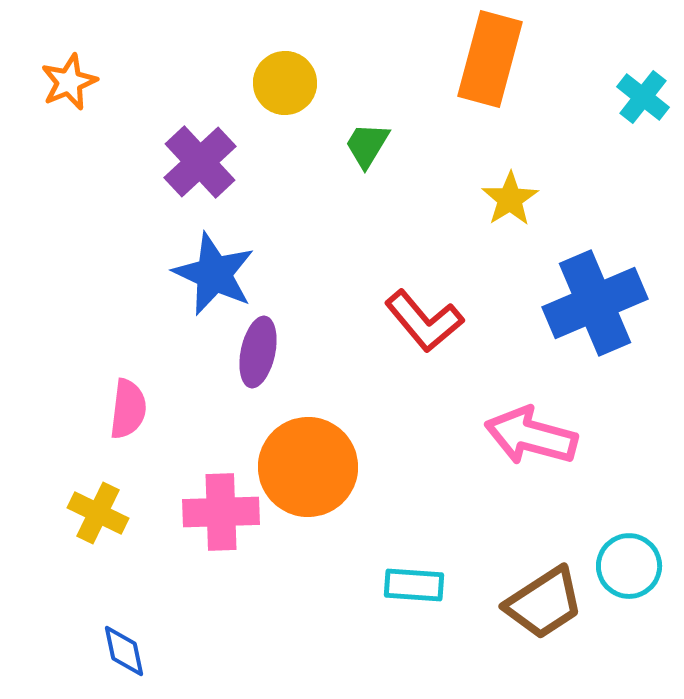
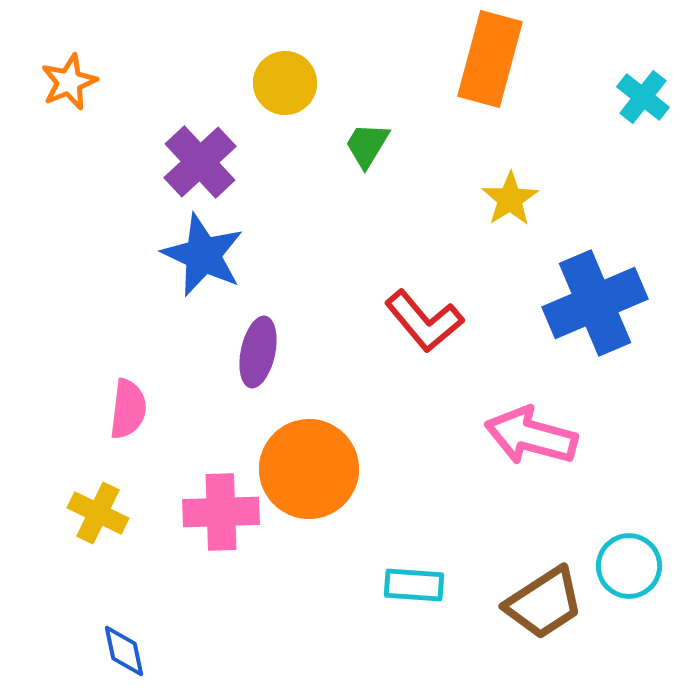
blue star: moved 11 px left, 19 px up
orange circle: moved 1 px right, 2 px down
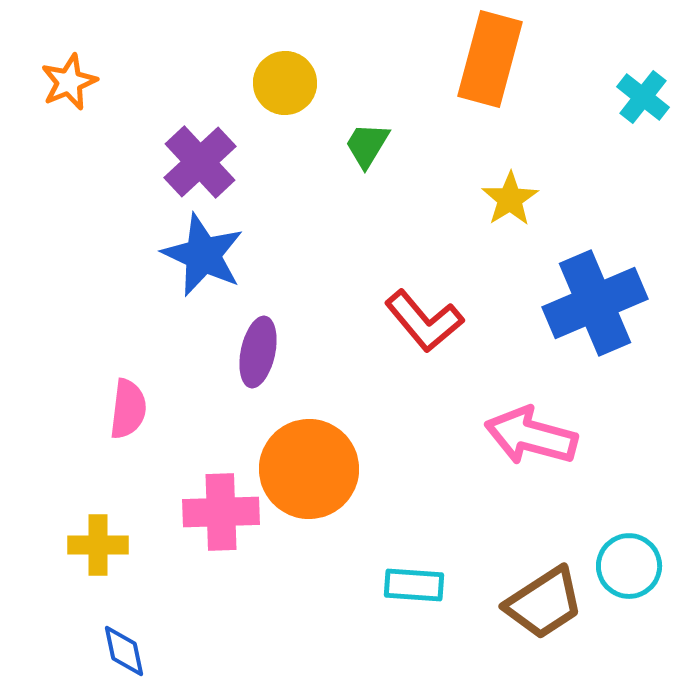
yellow cross: moved 32 px down; rotated 26 degrees counterclockwise
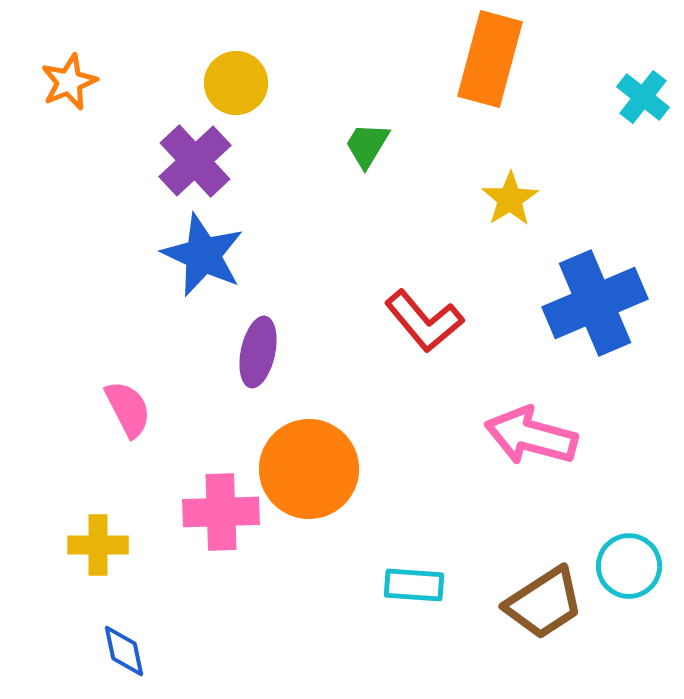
yellow circle: moved 49 px left
purple cross: moved 5 px left, 1 px up
pink semicircle: rotated 34 degrees counterclockwise
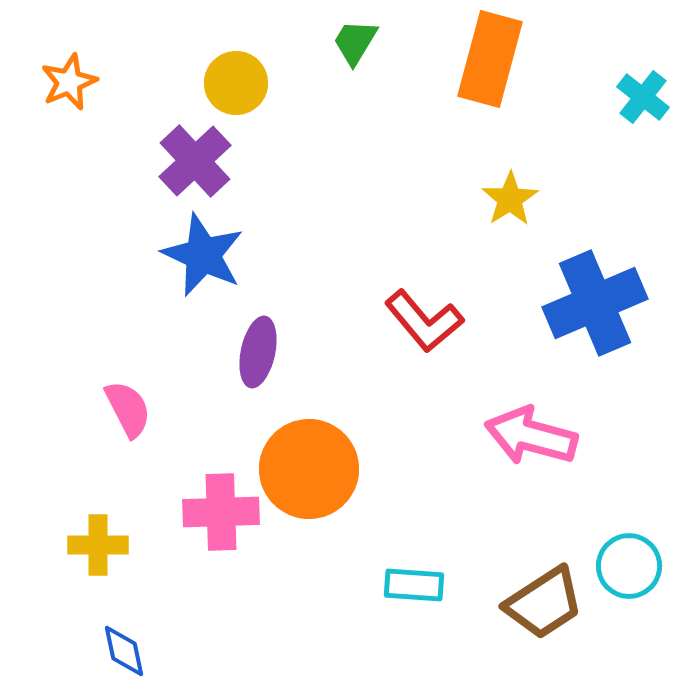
green trapezoid: moved 12 px left, 103 px up
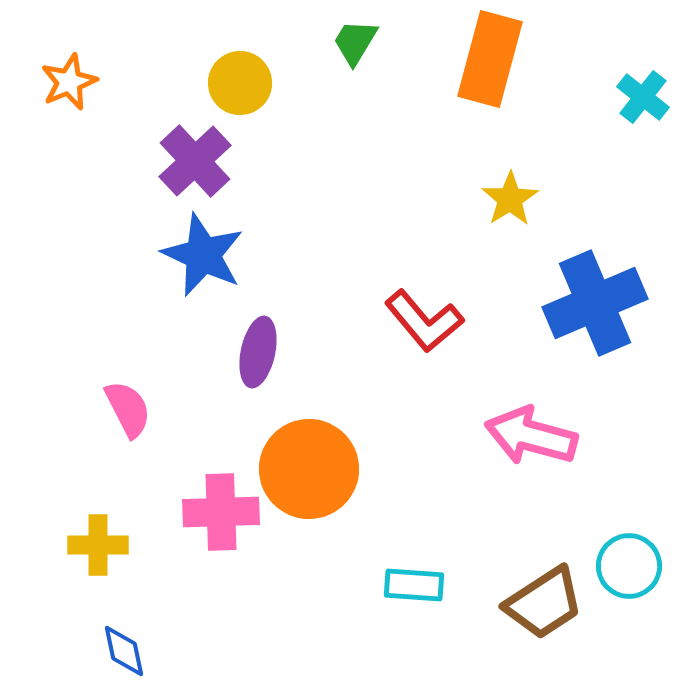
yellow circle: moved 4 px right
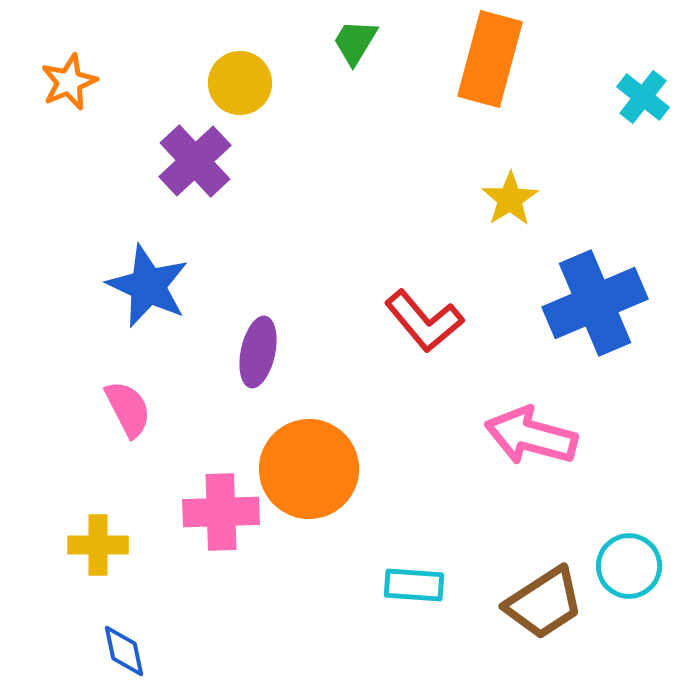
blue star: moved 55 px left, 31 px down
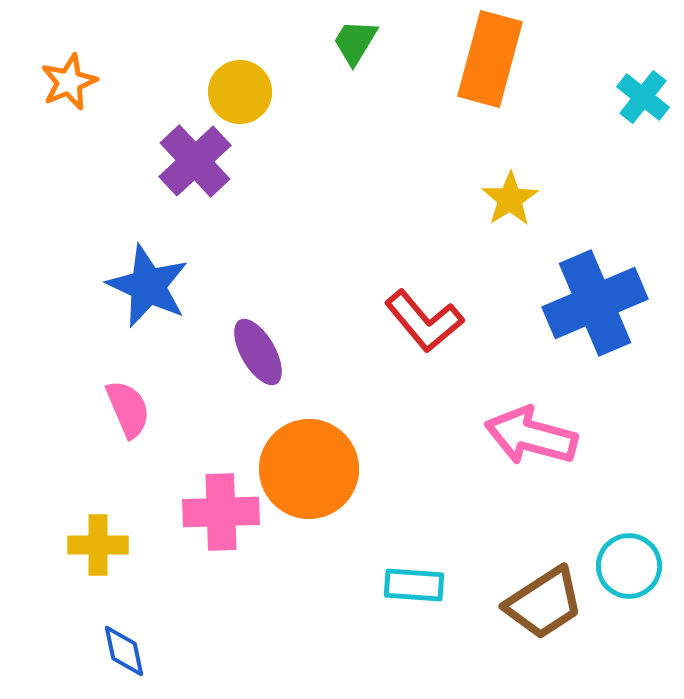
yellow circle: moved 9 px down
purple ellipse: rotated 42 degrees counterclockwise
pink semicircle: rotated 4 degrees clockwise
